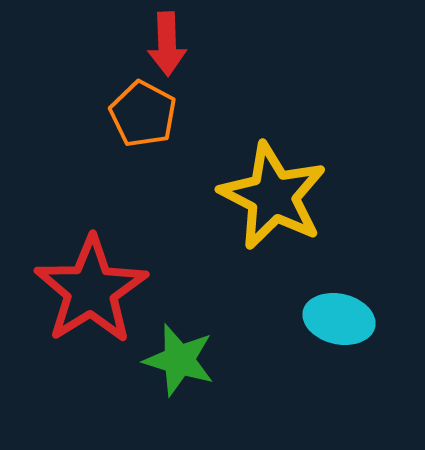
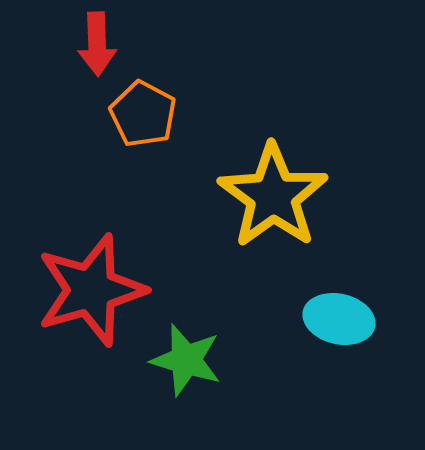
red arrow: moved 70 px left
yellow star: rotated 9 degrees clockwise
red star: rotated 16 degrees clockwise
green star: moved 7 px right
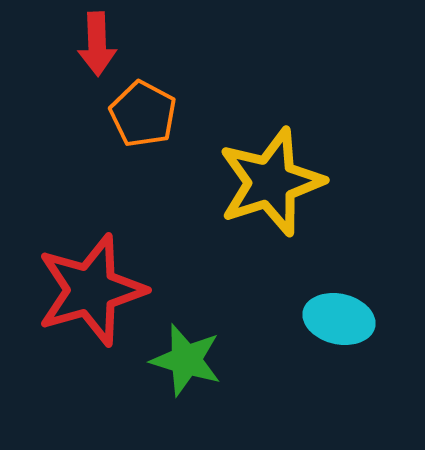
yellow star: moved 2 px left, 14 px up; rotated 18 degrees clockwise
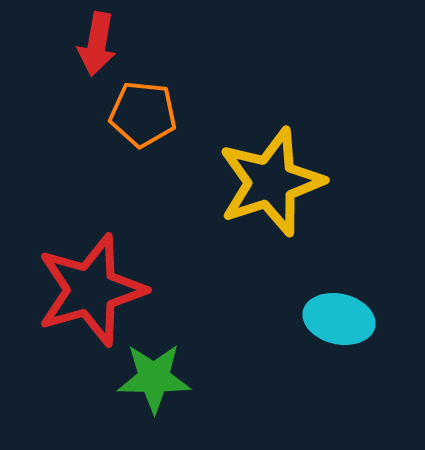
red arrow: rotated 12 degrees clockwise
orange pentagon: rotated 22 degrees counterclockwise
green star: moved 32 px left, 18 px down; rotated 16 degrees counterclockwise
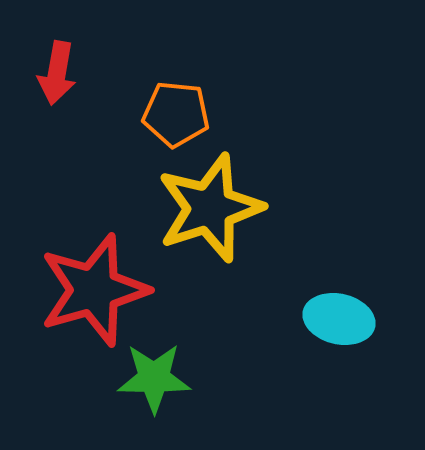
red arrow: moved 40 px left, 29 px down
orange pentagon: moved 33 px right
yellow star: moved 61 px left, 26 px down
red star: moved 3 px right
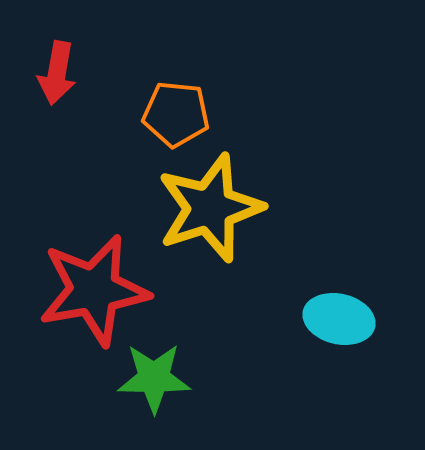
red star: rotated 6 degrees clockwise
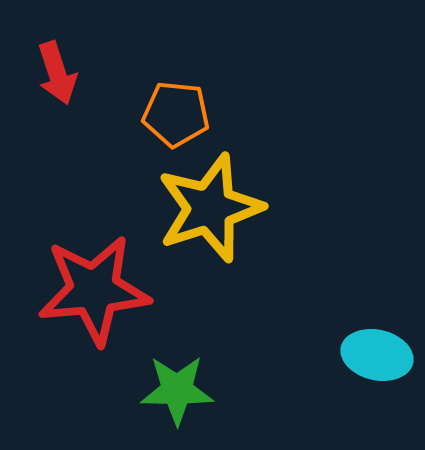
red arrow: rotated 28 degrees counterclockwise
red star: rotated 5 degrees clockwise
cyan ellipse: moved 38 px right, 36 px down
green star: moved 23 px right, 12 px down
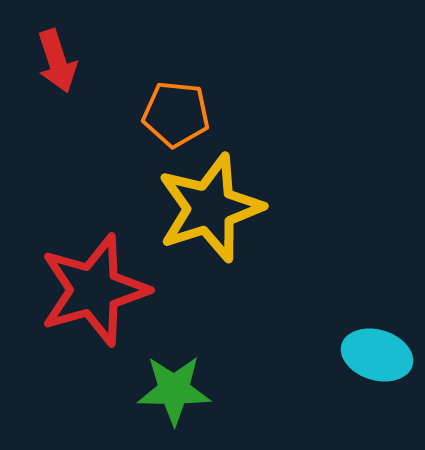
red arrow: moved 12 px up
red star: rotated 11 degrees counterclockwise
cyan ellipse: rotated 4 degrees clockwise
green star: moved 3 px left
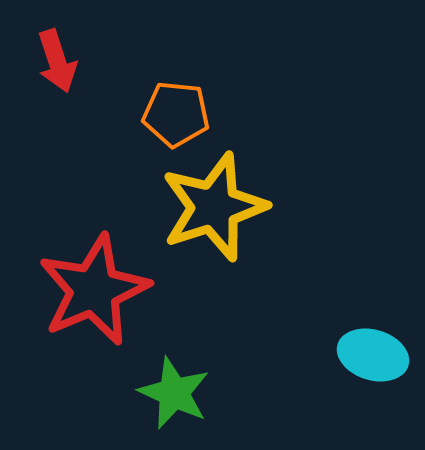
yellow star: moved 4 px right, 1 px up
red star: rotated 7 degrees counterclockwise
cyan ellipse: moved 4 px left
green star: moved 3 px down; rotated 24 degrees clockwise
